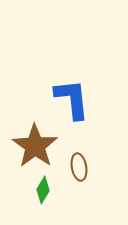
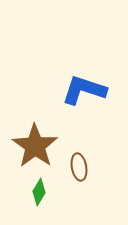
blue L-shape: moved 12 px right, 9 px up; rotated 66 degrees counterclockwise
green diamond: moved 4 px left, 2 px down
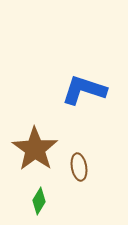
brown star: moved 3 px down
green diamond: moved 9 px down
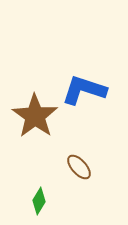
brown star: moved 33 px up
brown ellipse: rotated 32 degrees counterclockwise
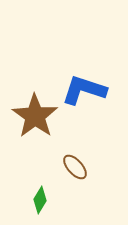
brown ellipse: moved 4 px left
green diamond: moved 1 px right, 1 px up
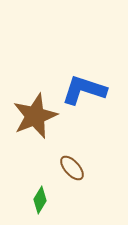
brown star: rotated 15 degrees clockwise
brown ellipse: moved 3 px left, 1 px down
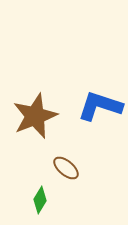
blue L-shape: moved 16 px right, 16 px down
brown ellipse: moved 6 px left; rotated 8 degrees counterclockwise
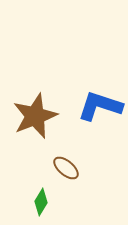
green diamond: moved 1 px right, 2 px down
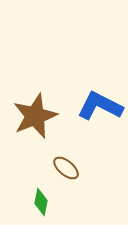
blue L-shape: rotated 9 degrees clockwise
green diamond: rotated 20 degrees counterclockwise
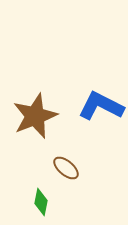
blue L-shape: moved 1 px right
